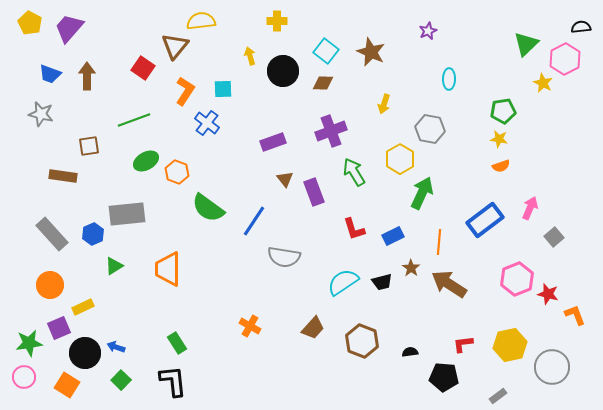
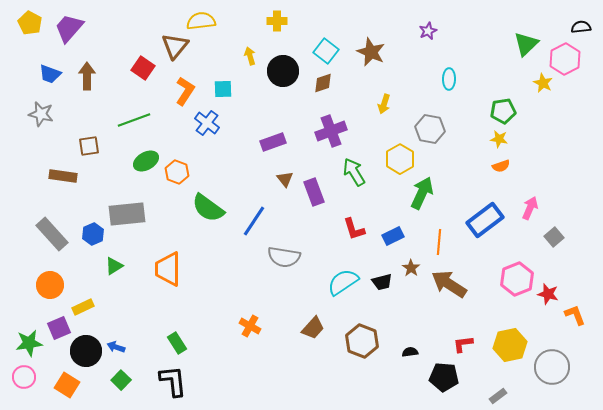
brown diamond at (323, 83): rotated 20 degrees counterclockwise
black circle at (85, 353): moved 1 px right, 2 px up
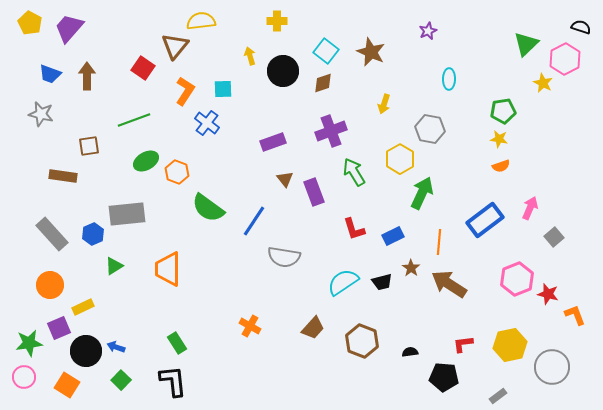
black semicircle at (581, 27): rotated 24 degrees clockwise
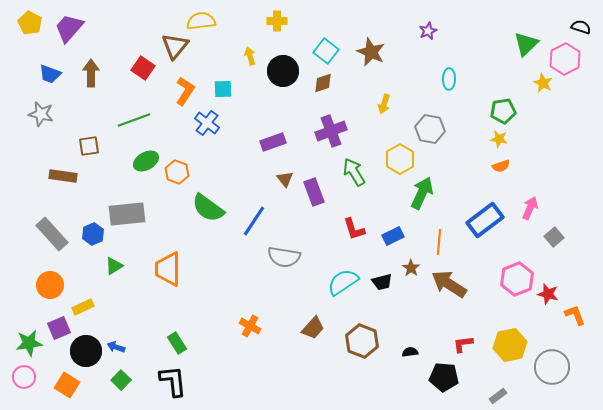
brown arrow at (87, 76): moved 4 px right, 3 px up
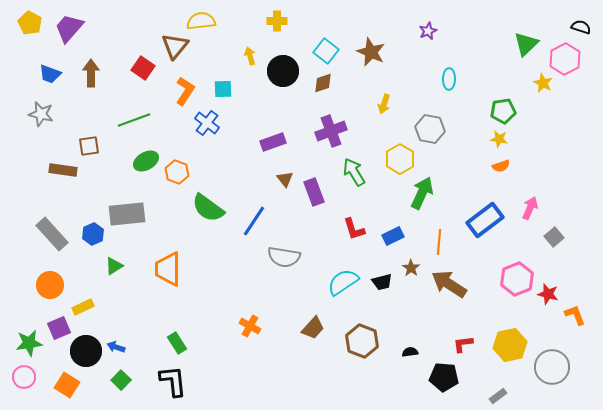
brown rectangle at (63, 176): moved 6 px up
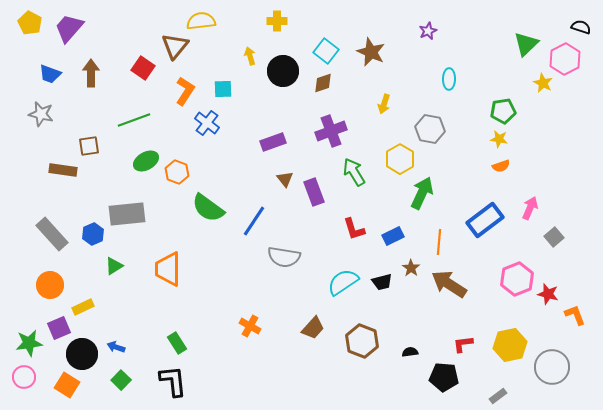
black circle at (86, 351): moved 4 px left, 3 px down
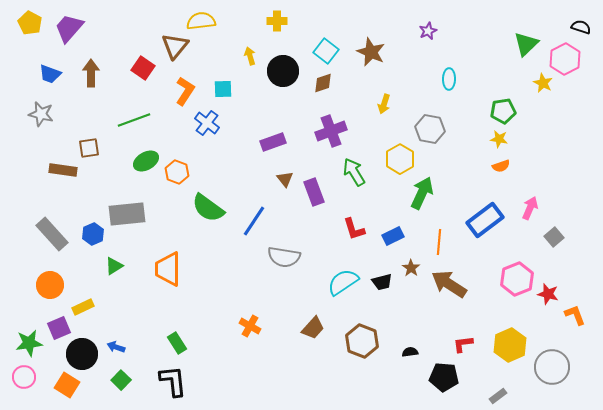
brown square at (89, 146): moved 2 px down
yellow hexagon at (510, 345): rotated 12 degrees counterclockwise
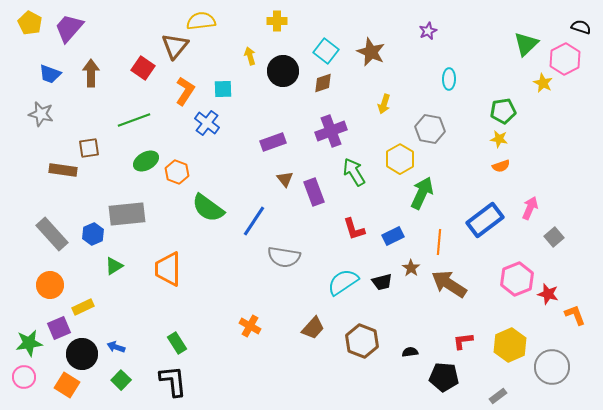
red L-shape at (463, 344): moved 3 px up
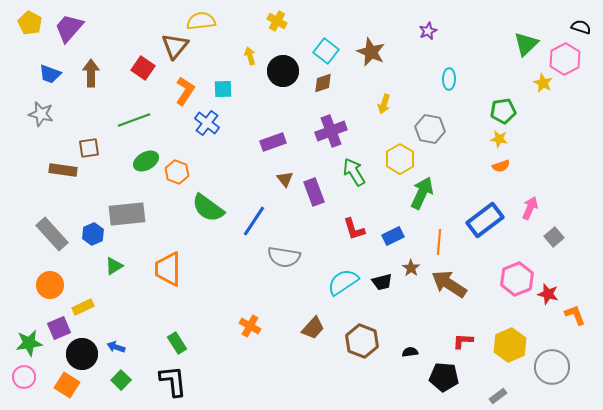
yellow cross at (277, 21): rotated 30 degrees clockwise
red L-shape at (463, 341): rotated 10 degrees clockwise
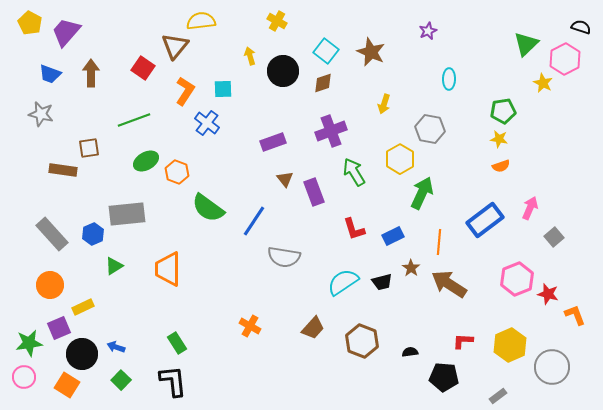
purple trapezoid at (69, 28): moved 3 px left, 4 px down
